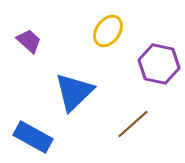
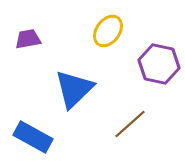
purple trapezoid: moved 1 px left, 2 px up; rotated 52 degrees counterclockwise
blue triangle: moved 3 px up
brown line: moved 3 px left
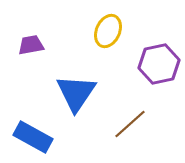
yellow ellipse: rotated 12 degrees counterclockwise
purple trapezoid: moved 3 px right, 6 px down
purple hexagon: rotated 24 degrees counterclockwise
blue triangle: moved 2 px right, 4 px down; rotated 12 degrees counterclockwise
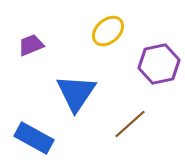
yellow ellipse: rotated 24 degrees clockwise
purple trapezoid: rotated 12 degrees counterclockwise
blue rectangle: moved 1 px right, 1 px down
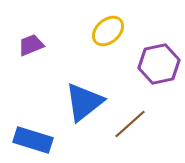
blue triangle: moved 8 px right, 9 px down; rotated 18 degrees clockwise
blue rectangle: moved 1 px left, 2 px down; rotated 12 degrees counterclockwise
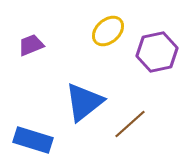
purple hexagon: moved 2 px left, 12 px up
